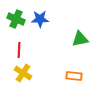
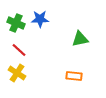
green cross: moved 4 px down
red line: rotated 49 degrees counterclockwise
yellow cross: moved 6 px left
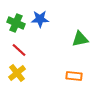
yellow cross: rotated 18 degrees clockwise
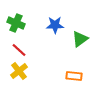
blue star: moved 15 px right, 6 px down
green triangle: rotated 24 degrees counterclockwise
yellow cross: moved 2 px right, 2 px up
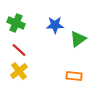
green triangle: moved 2 px left
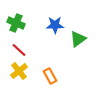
orange rectangle: moved 24 px left; rotated 56 degrees clockwise
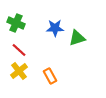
blue star: moved 3 px down
green triangle: moved 1 px left, 1 px up; rotated 18 degrees clockwise
